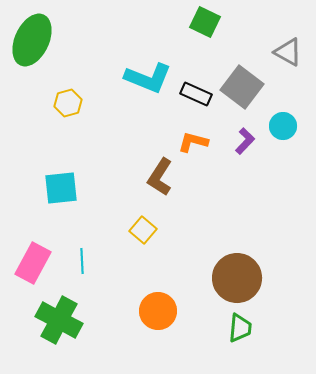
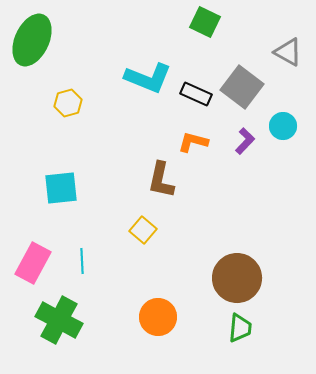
brown L-shape: moved 1 px right, 3 px down; rotated 21 degrees counterclockwise
orange circle: moved 6 px down
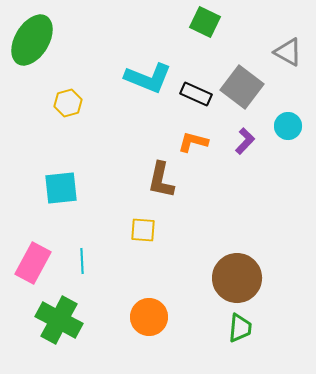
green ellipse: rotated 6 degrees clockwise
cyan circle: moved 5 px right
yellow square: rotated 36 degrees counterclockwise
orange circle: moved 9 px left
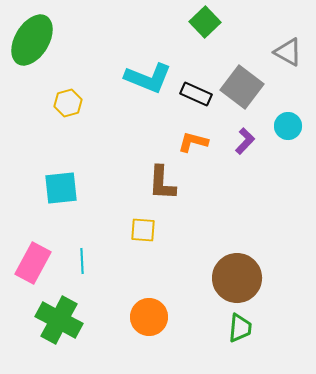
green square: rotated 20 degrees clockwise
brown L-shape: moved 1 px right, 3 px down; rotated 9 degrees counterclockwise
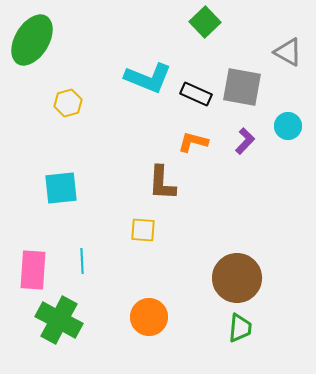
gray square: rotated 27 degrees counterclockwise
pink rectangle: moved 7 px down; rotated 24 degrees counterclockwise
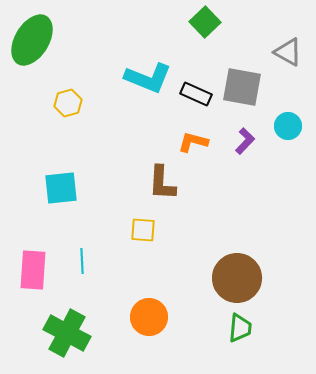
green cross: moved 8 px right, 13 px down
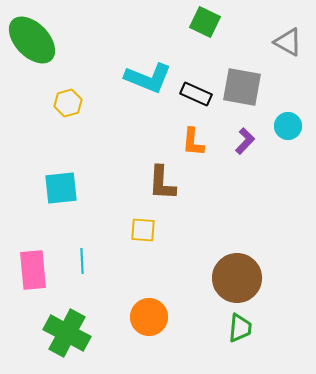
green square: rotated 20 degrees counterclockwise
green ellipse: rotated 75 degrees counterclockwise
gray triangle: moved 10 px up
orange L-shape: rotated 100 degrees counterclockwise
pink rectangle: rotated 9 degrees counterclockwise
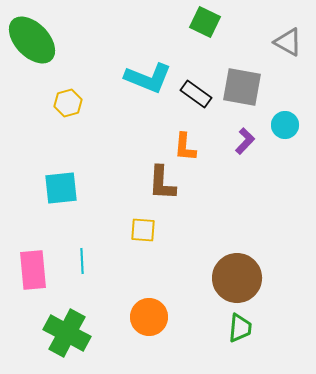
black rectangle: rotated 12 degrees clockwise
cyan circle: moved 3 px left, 1 px up
orange L-shape: moved 8 px left, 5 px down
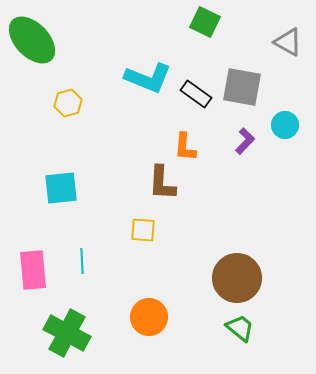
green trapezoid: rotated 56 degrees counterclockwise
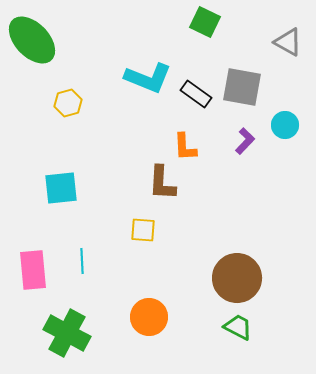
orange L-shape: rotated 8 degrees counterclockwise
green trapezoid: moved 2 px left, 1 px up; rotated 12 degrees counterclockwise
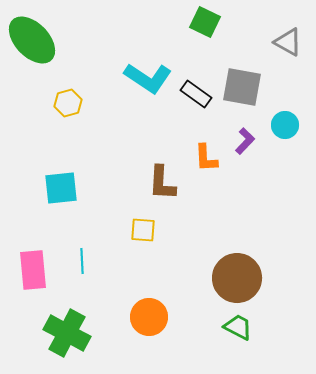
cyan L-shape: rotated 12 degrees clockwise
orange L-shape: moved 21 px right, 11 px down
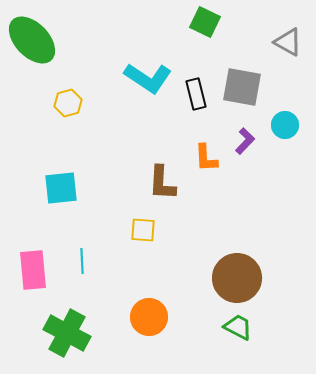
black rectangle: rotated 40 degrees clockwise
